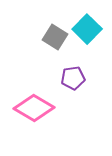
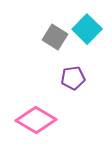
pink diamond: moved 2 px right, 12 px down
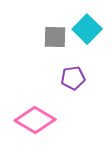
gray square: rotated 30 degrees counterclockwise
pink diamond: moved 1 px left
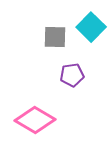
cyan square: moved 4 px right, 2 px up
purple pentagon: moved 1 px left, 3 px up
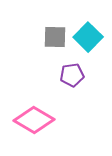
cyan square: moved 3 px left, 10 px down
pink diamond: moved 1 px left
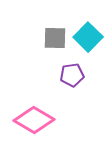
gray square: moved 1 px down
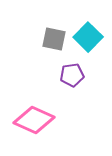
gray square: moved 1 px left, 1 px down; rotated 10 degrees clockwise
pink diamond: rotated 6 degrees counterclockwise
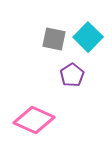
purple pentagon: rotated 25 degrees counterclockwise
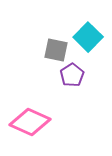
gray square: moved 2 px right, 11 px down
pink diamond: moved 4 px left, 2 px down
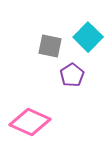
gray square: moved 6 px left, 4 px up
